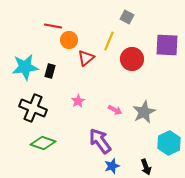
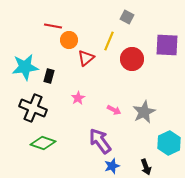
black rectangle: moved 1 px left, 5 px down
pink star: moved 3 px up
pink arrow: moved 1 px left
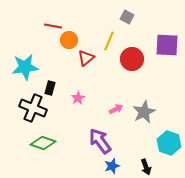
black rectangle: moved 1 px right, 12 px down
pink arrow: moved 2 px right, 1 px up; rotated 56 degrees counterclockwise
cyan hexagon: rotated 15 degrees counterclockwise
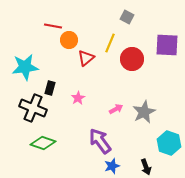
yellow line: moved 1 px right, 2 px down
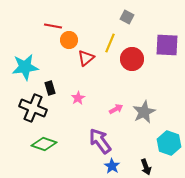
black rectangle: rotated 32 degrees counterclockwise
green diamond: moved 1 px right, 1 px down
blue star: rotated 21 degrees counterclockwise
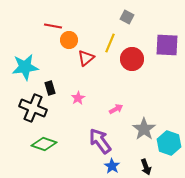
gray star: moved 17 px down; rotated 10 degrees counterclockwise
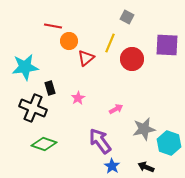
orange circle: moved 1 px down
gray star: rotated 25 degrees clockwise
black arrow: rotated 133 degrees clockwise
